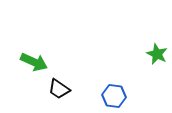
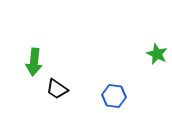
green arrow: rotated 72 degrees clockwise
black trapezoid: moved 2 px left
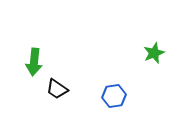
green star: moved 3 px left, 1 px up; rotated 25 degrees clockwise
blue hexagon: rotated 15 degrees counterclockwise
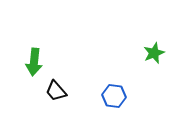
black trapezoid: moved 1 px left, 2 px down; rotated 15 degrees clockwise
blue hexagon: rotated 15 degrees clockwise
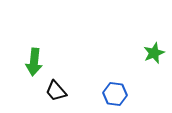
blue hexagon: moved 1 px right, 2 px up
